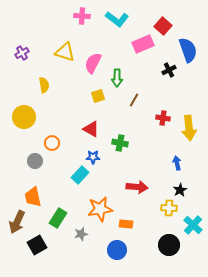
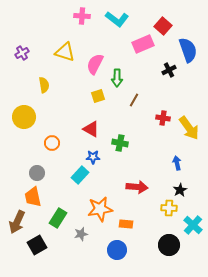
pink semicircle: moved 2 px right, 1 px down
yellow arrow: rotated 30 degrees counterclockwise
gray circle: moved 2 px right, 12 px down
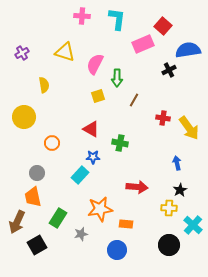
cyan L-shape: rotated 120 degrees counterclockwise
blue semicircle: rotated 80 degrees counterclockwise
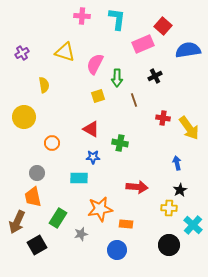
black cross: moved 14 px left, 6 px down
brown line: rotated 48 degrees counterclockwise
cyan rectangle: moved 1 px left, 3 px down; rotated 48 degrees clockwise
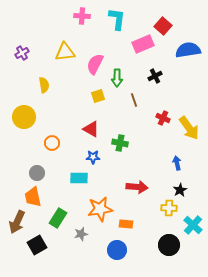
yellow triangle: rotated 25 degrees counterclockwise
red cross: rotated 16 degrees clockwise
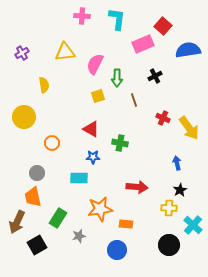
gray star: moved 2 px left, 2 px down
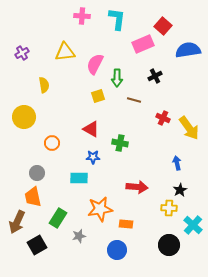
brown line: rotated 56 degrees counterclockwise
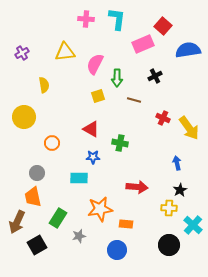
pink cross: moved 4 px right, 3 px down
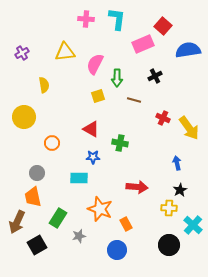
orange star: rotated 30 degrees clockwise
orange rectangle: rotated 56 degrees clockwise
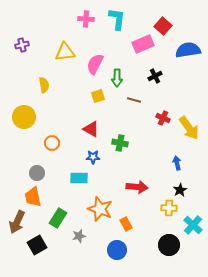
purple cross: moved 8 px up; rotated 16 degrees clockwise
